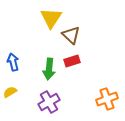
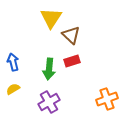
yellow semicircle: moved 3 px right, 3 px up
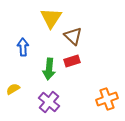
brown triangle: moved 2 px right, 1 px down
blue arrow: moved 10 px right, 15 px up; rotated 12 degrees clockwise
purple cross: rotated 20 degrees counterclockwise
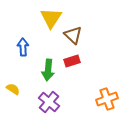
brown triangle: moved 1 px up
green arrow: moved 1 px left, 1 px down
yellow semicircle: rotated 64 degrees clockwise
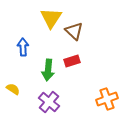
brown triangle: moved 1 px right, 4 px up
